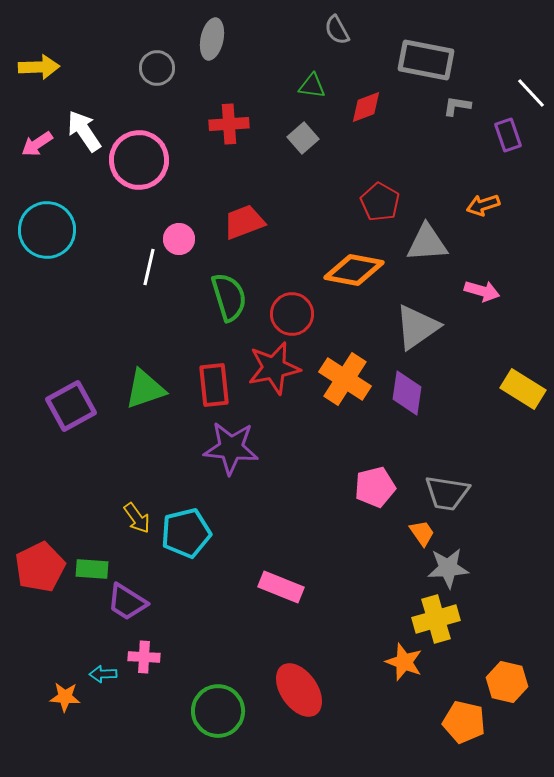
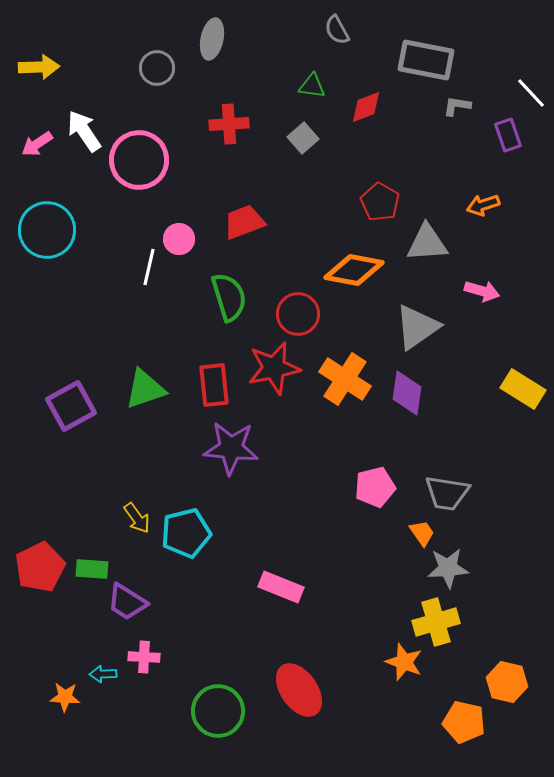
red circle at (292, 314): moved 6 px right
yellow cross at (436, 619): moved 3 px down
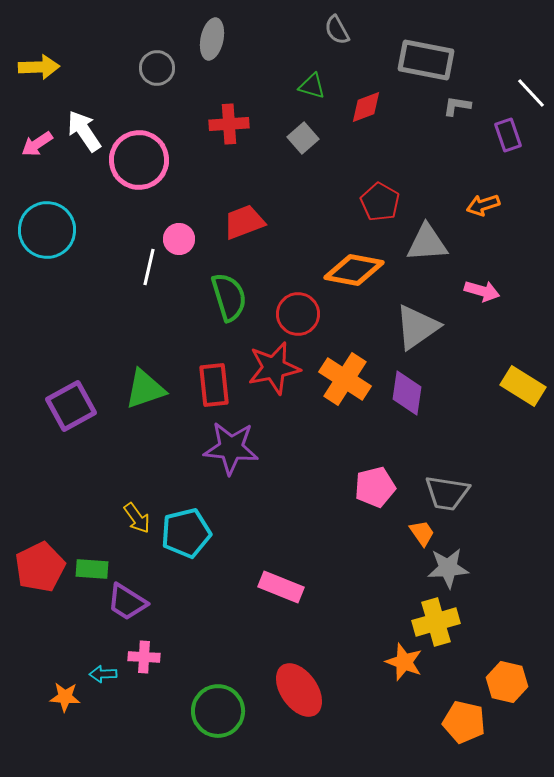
green triangle at (312, 86): rotated 8 degrees clockwise
yellow rectangle at (523, 389): moved 3 px up
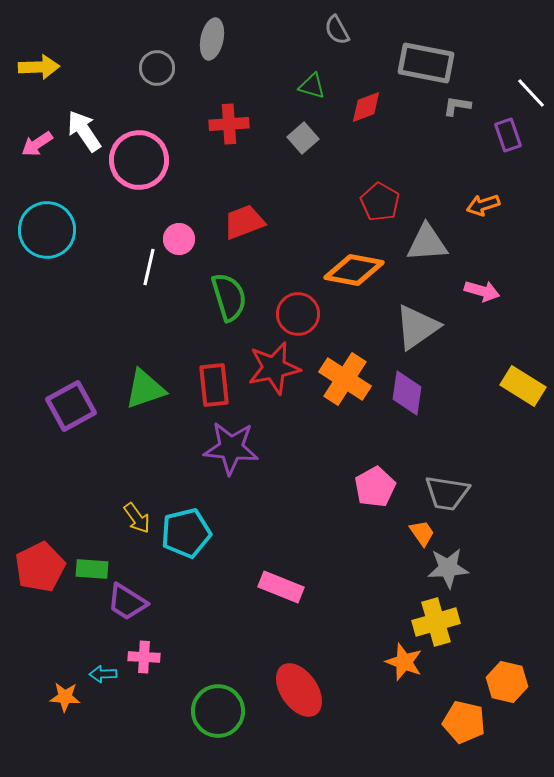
gray rectangle at (426, 60): moved 3 px down
pink pentagon at (375, 487): rotated 15 degrees counterclockwise
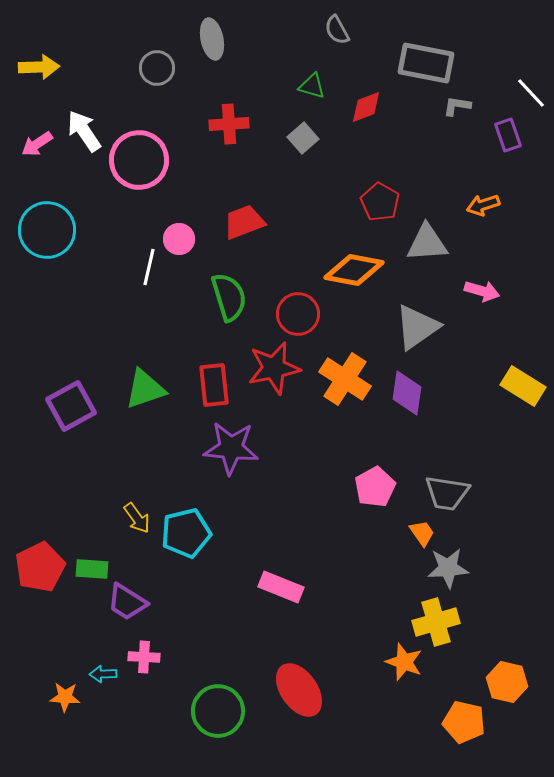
gray ellipse at (212, 39): rotated 24 degrees counterclockwise
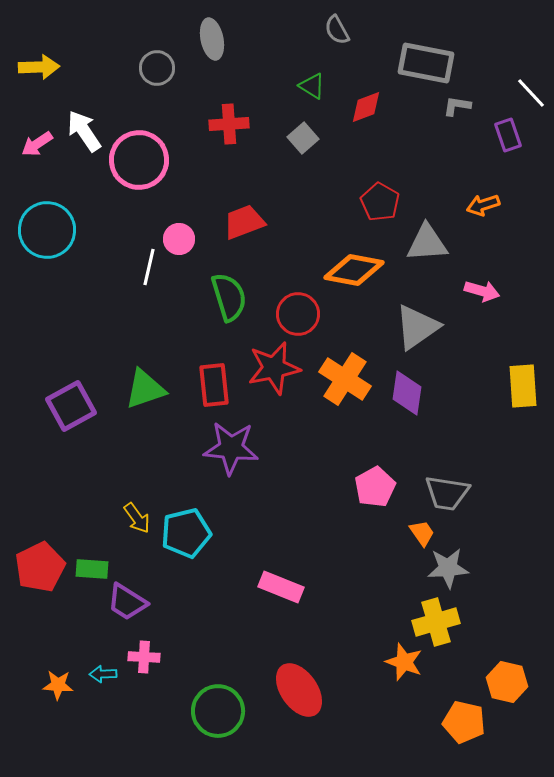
green triangle at (312, 86): rotated 16 degrees clockwise
yellow rectangle at (523, 386): rotated 54 degrees clockwise
orange star at (65, 697): moved 7 px left, 12 px up
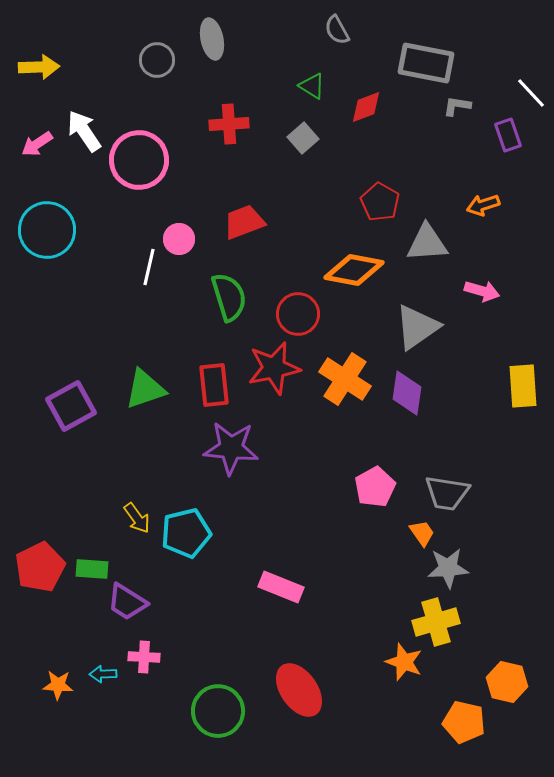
gray circle at (157, 68): moved 8 px up
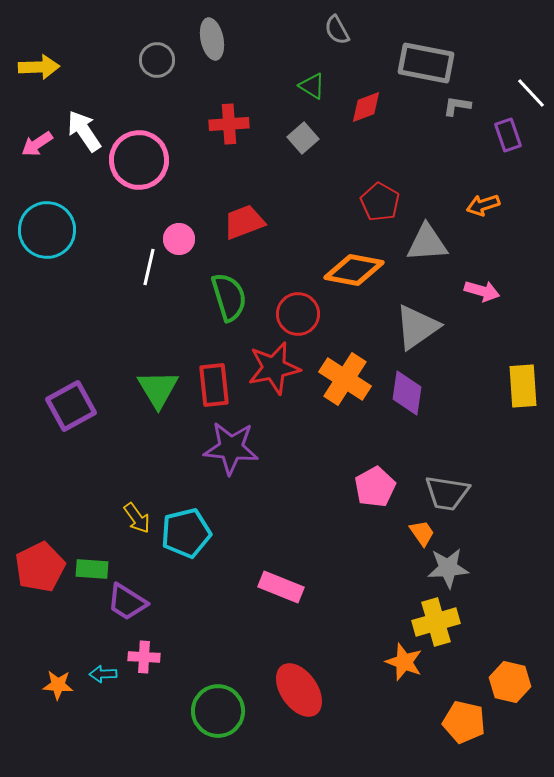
green triangle at (145, 389): moved 13 px right; rotated 42 degrees counterclockwise
orange hexagon at (507, 682): moved 3 px right
